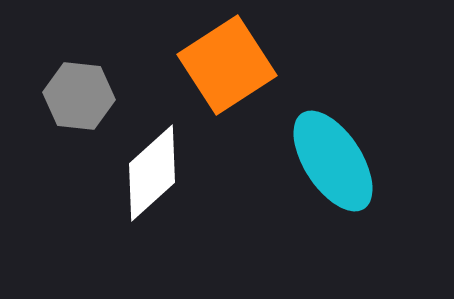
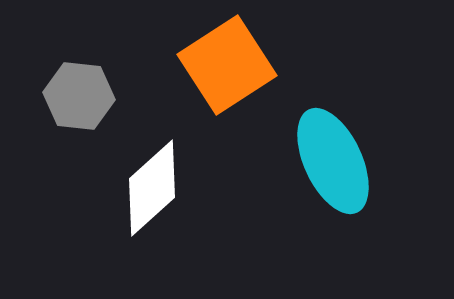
cyan ellipse: rotated 8 degrees clockwise
white diamond: moved 15 px down
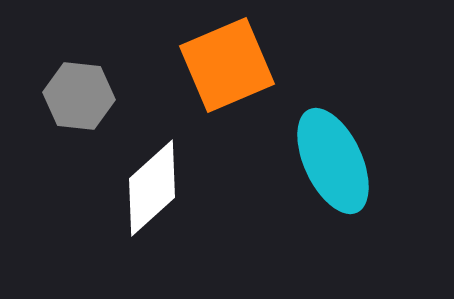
orange square: rotated 10 degrees clockwise
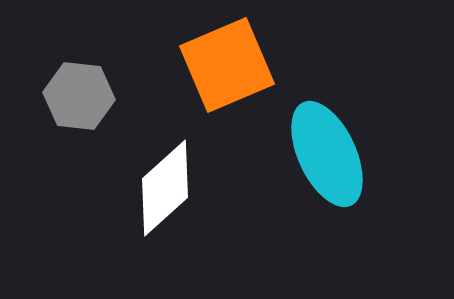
cyan ellipse: moved 6 px left, 7 px up
white diamond: moved 13 px right
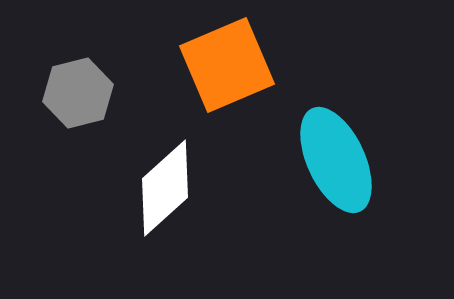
gray hexagon: moved 1 px left, 3 px up; rotated 20 degrees counterclockwise
cyan ellipse: moved 9 px right, 6 px down
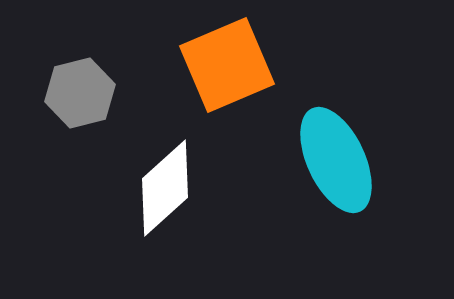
gray hexagon: moved 2 px right
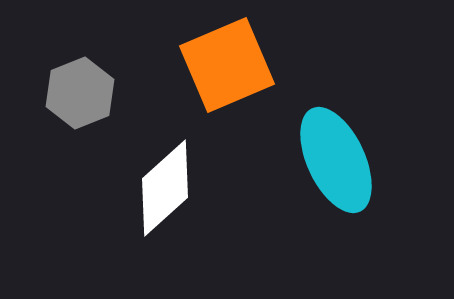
gray hexagon: rotated 8 degrees counterclockwise
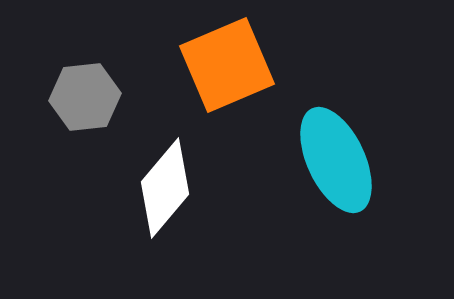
gray hexagon: moved 5 px right, 4 px down; rotated 16 degrees clockwise
white diamond: rotated 8 degrees counterclockwise
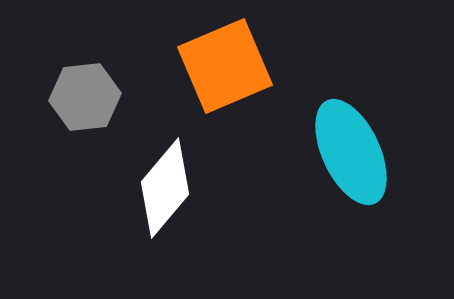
orange square: moved 2 px left, 1 px down
cyan ellipse: moved 15 px right, 8 px up
